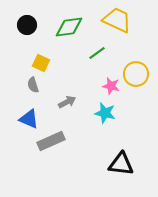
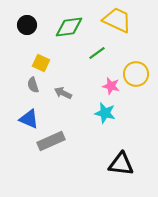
gray arrow: moved 4 px left, 9 px up; rotated 126 degrees counterclockwise
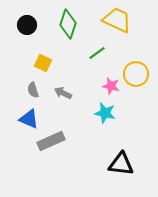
green diamond: moved 1 px left, 3 px up; rotated 64 degrees counterclockwise
yellow square: moved 2 px right
gray semicircle: moved 5 px down
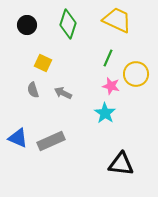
green line: moved 11 px right, 5 px down; rotated 30 degrees counterclockwise
cyan star: rotated 20 degrees clockwise
blue triangle: moved 11 px left, 19 px down
